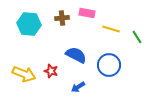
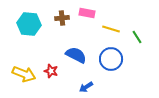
blue circle: moved 2 px right, 6 px up
blue arrow: moved 8 px right
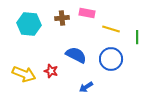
green line: rotated 32 degrees clockwise
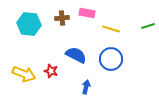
green line: moved 11 px right, 11 px up; rotated 72 degrees clockwise
blue arrow: rotated 136 degrees clockwise
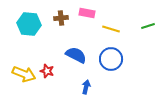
brown cross: moved 1 px left
red star: moved 4 px left
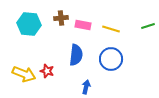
pink rectangle: moved 4 px left, 12 px down
blue semicircle: rotated 70 degrees clockwise
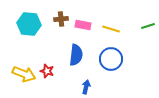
brown cross: moved 1 px down
